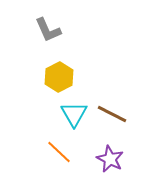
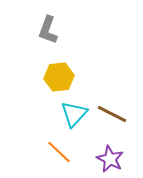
gray L-shape: rotated 44 degrees clockwise
yellow hexagon: rotated 20 degrees clockwise
cyan triangle: rotated 12 degrees clockwise
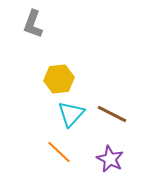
gray L-shape: moved 15 px left, 6 px up
yellow hexagon: moved 2 px down
cyan triangle: moved 3 px left
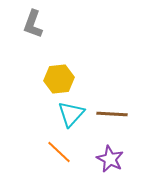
brown line: rotated 24 degrees counterclockwise
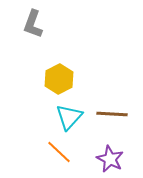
yellow hexagon: rotated 20 degrees counterclockwise
cyan triangle: moved 2 px left, 3 px down
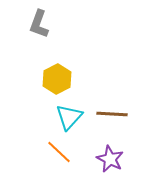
gray L-shape: moved 6 px right
yellow hexagon: moved 2 px left
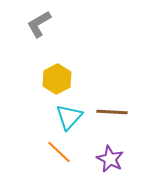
gray L-shape: rotated 40 degrees clockwise
brown line: moved 2 px up
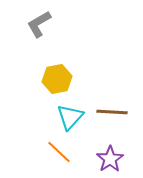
yellow hexagon: rotated 16 degrees clockwise
cyan triangle: moved 1 px right
purple star: rotated 12 degrees clockwise
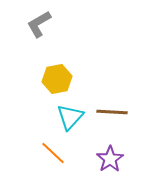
orange line: moved 6 px left, 1 px down
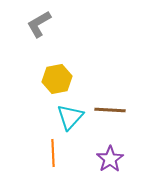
brown line: moved 2 px left, 2 px up
orange line: rotated 44 degrees clockwise
